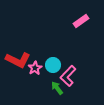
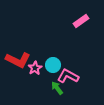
pink L-shape: rotated 75 degrees clockwise
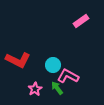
pink star: moved 21 px down
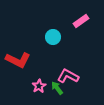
cyan circle: moved 28 px up
pink star: moved 4 px right, 3 px up
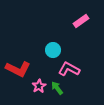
cyan circle: moved 13 px down
red L-shape: moved 9 px down
pink L-shape: moved 1 px right, 7 px up
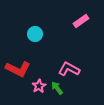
cyan circle: moved 18 px left, 16 px up
